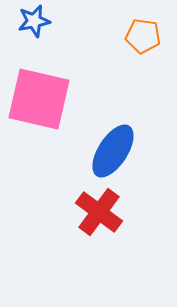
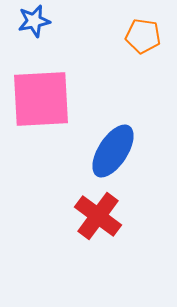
pink square: moved 2 px right; rotated 16 degrees counterclockwise
red cross: moved 1 px left, 4 px down
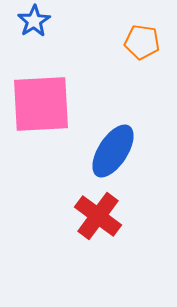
blue star: rotated 20 degrees counterclockwise
orange pentagon: moved 1 px left, 6 px down
pink square: moved 5 px down
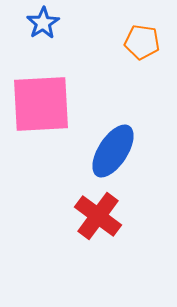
blue star: moved 9 px right, 2 px down
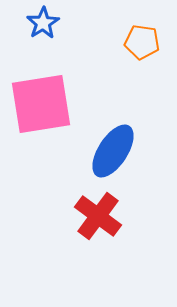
pink square: rotated 6 degrees counterclockwise
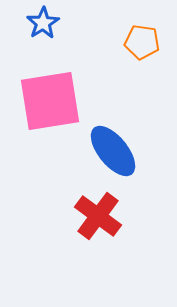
pink square: moved 9 px right, 3 px up
blue ellipse: rotated 72 degrees counterclockwise
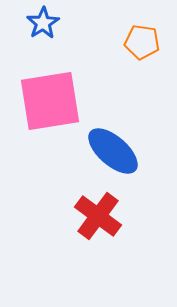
blue ellipse: rotated 10 degrees counterclockwise
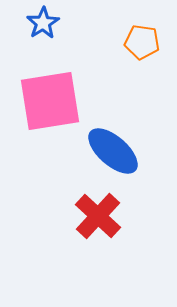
red cross: rotated 6 degrees clockwise
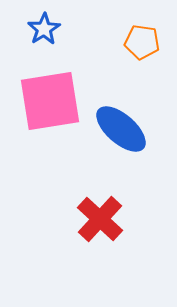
blue star: moved 1 px right, 6 px down
blue ellipse: moved 8 px right, 22 px up
red cross: moved 2 px right, 3 px down
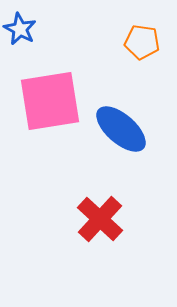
blue star: moved 24 px left; rotated 12 degrees counterclockwise
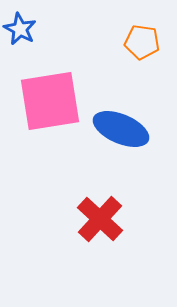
blue ellipse: rotated 18 degrees counterclockwise
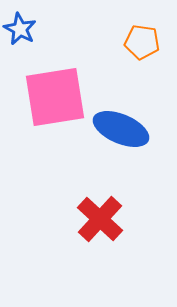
pink square: moved 5 px right, 4 px up
